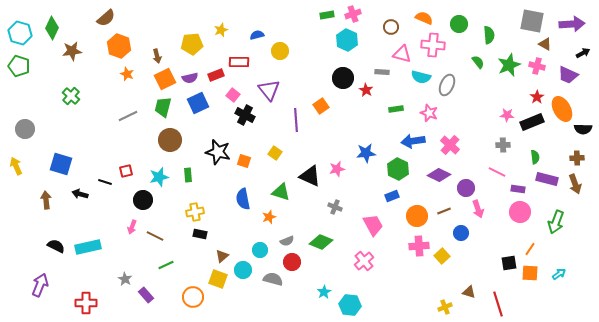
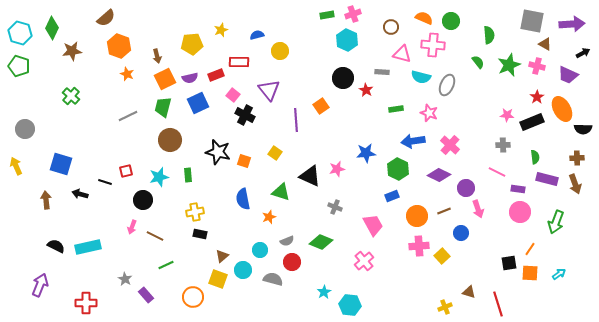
green circle at (459, 24): moved 8 px left, 3 px up
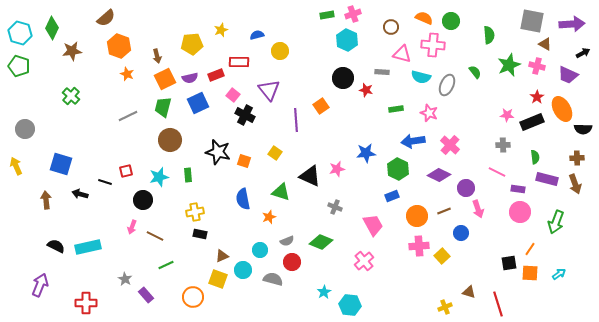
green semicircle at (478, 62): moved 3 px left, 10 px down
red star at (366, 90): rotated 16 degrees counterclockwise
brown triangle at (222, 256): rotated 16 degrees clockwise
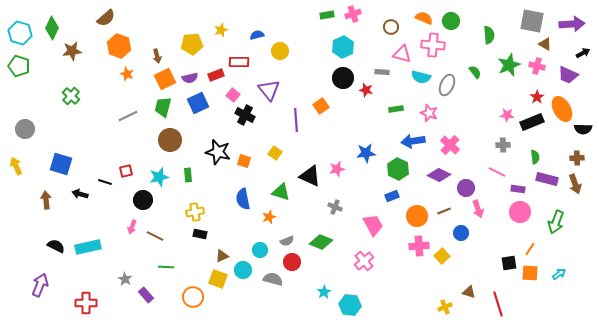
cyan hexagon at (347, 40): moved 4 px left, 7 px down; rotated 10 degrees clockwise
green line at (166, 265): moved 2 px down; rotated 28 degrees clockwise
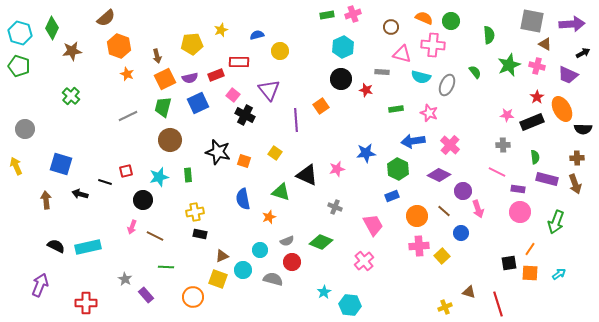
black circle at (343, 78): moved 2 px left, 1 px down
black triangle at (310, 176): moved 3 px left, 1 px up
purple circle at (466, 188): moved 3 px left, 3 px down
brown line at (444, 211): rotated 64 degrees clockwise
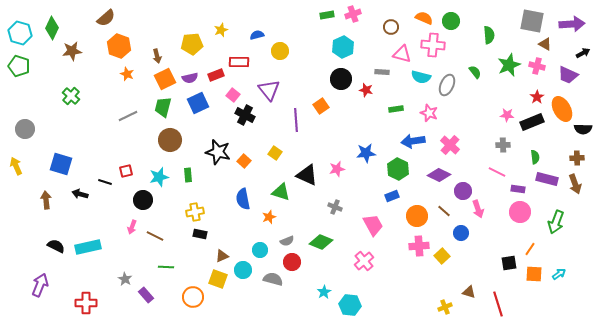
orange square at (244, 161): rotated 24 degrees clockwise
orange square at (530, 273): moved 4 px right, 1 px down
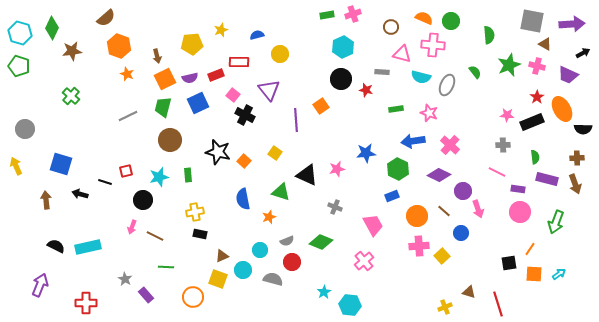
yellow circle at (280, 51): moved 3 px down
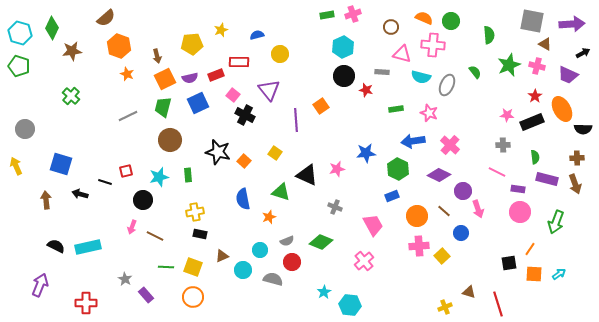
black circle at (341, 79): moved 3 px right, 3 px up
red star at (537, 97): moved 2 px left, 1 px up
yellow square at (218, 279): moved 25 px left, 12 px up
